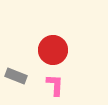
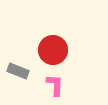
gray rectangle: moved 2 px right, 5 px up
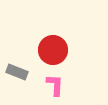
gray rectangle: moved 1 px left, 1 px down
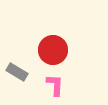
gray rectangle: rotated 10 degrees clockwise
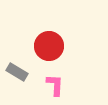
red circle: moved 4 px left, 4 px up
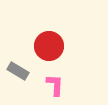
gray rectangle: moved 1 px right, 1 px up
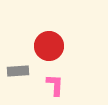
gray rectangle: rotated 35 degrees counterclockwise
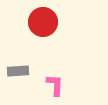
red circle: moved 6 px left, 24 px up
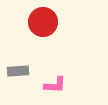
pink L-shape: rotated 90 degrees clockwise
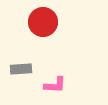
gray rectangle: moved 3 px right, 2 px up
